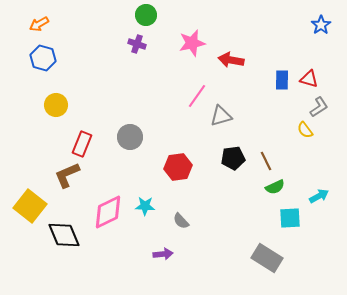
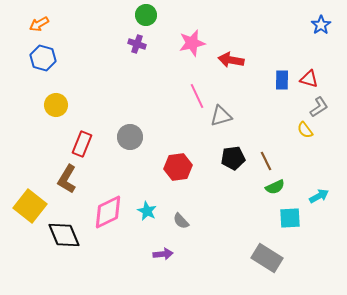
pink line: rotated 60 degrees counterclockwise
brown L-shape: moved 4 px down; rotated 36 degrees counterclockwise
cyan star: moved 2 px right, 5 px down; rotated 24 degrees clockwise
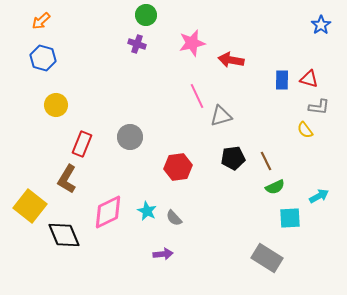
orange arrow: moved 2 px right, 3 px up; rotated 12 degrees counterclockwise
gray L-shape: rotated 40 degrees clockwise
gray semicircle: moved 7 px left, 3 px up
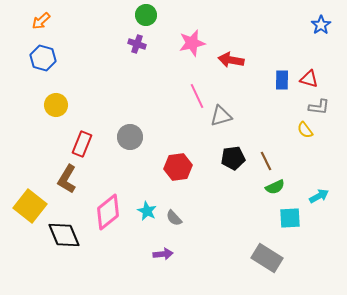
pink diamond: rotated 12 degrees counterclockwise
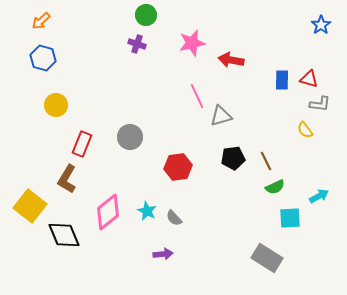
gray L-shape: moved 1 px right, 3 px up
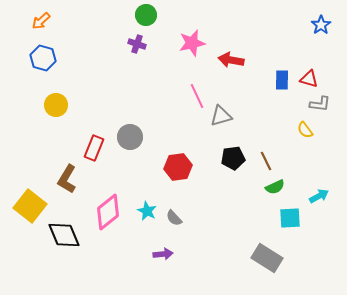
red rectangle: moved 12 px right, 4 px down
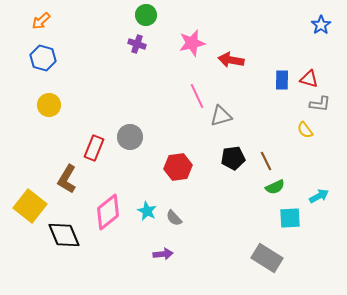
yellow circle: moved 7 px left
